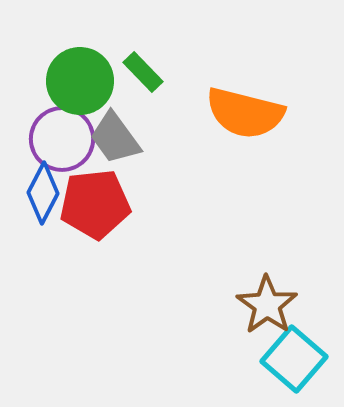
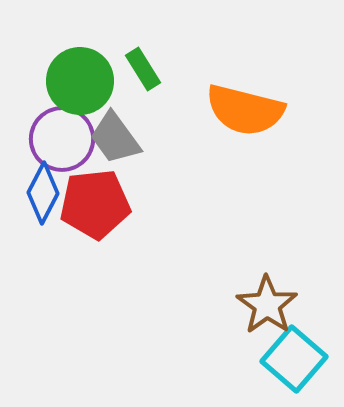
green rectangle: moved 3 px up; rotated 12 degrees clockwise
orange semicircle: moved 3 px up
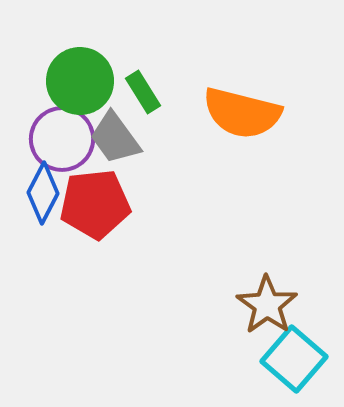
green rectangle: moved 23 px down
orange semicircle: moved 3 px left, 3 px down
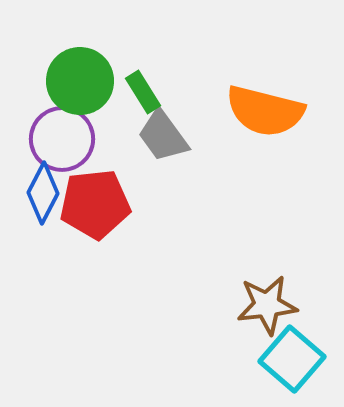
orange semicircle: moved 23 px right, 2 px up
gray trapezoid: moved 48 px right, 2 px up
brown star: rotated 30 degrees clockwise
cyan square: moved 2 px left
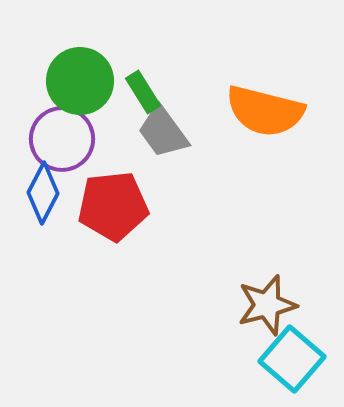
gray trapezoid: moved 4 px up
red pentagon: moved 18 px right, 2 px down
brown star: rotated 8 degrees counterclockwise
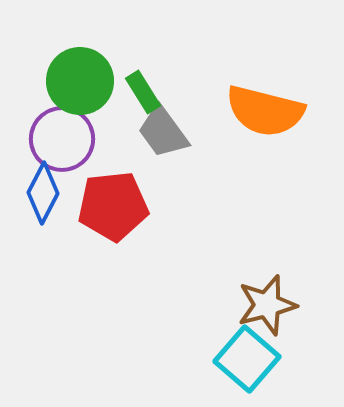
cyan square: moved 45 px left
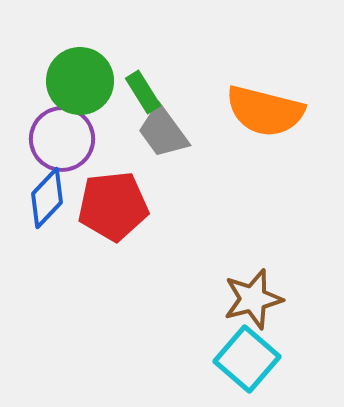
blue diamond: moved 4 px right, 5 px down; rotated 16 degrees clockwise
brown star: moved 14 px left, 6 px up
